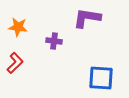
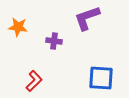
purple L-shape: rotated 28 degrees counterclockwise
red L-shape: moved 19 px right, 18 px down
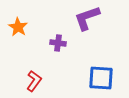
orange star: rotated 24 degrees clockwise
purple cross: moved 4 px right, 2 px down
red L-shape: rotated 10 degrees counterclockwise
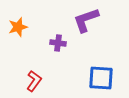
purple L-shape: moved 1 px left, 2 px down
orange star: rotated 24 degrees clockwise
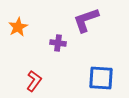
orange star: rotated 12 degrees counterclockwise
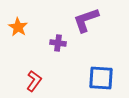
orange star: rotated 12 degrees counterclockwise
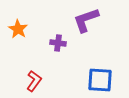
orange star: moved 2 px down
blue square: moved 1 px left, 2 px down
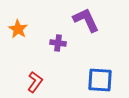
purple L-shape: rotated 84 degrees clockwise
red L-shape: moved 1 px right, 1 px down
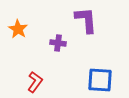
purple L-shape: rotated 20 degrees clockwise
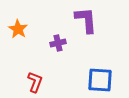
purple cross: rotated 21 degrees counterclockwise
red L-shape: rotated 15 degrees counterclockwise
